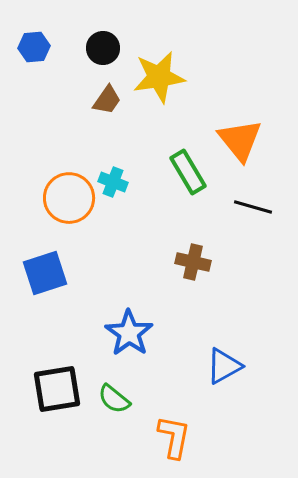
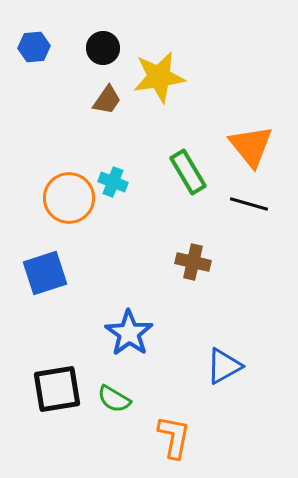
orange triangle: moved 11 px right, 6 px down
black line: moved 4 px left, 3 px up
green semicircle: rotated 8 degrees counterclockwise
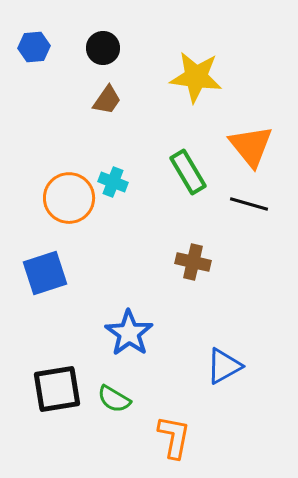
yellow star: moved 37 px right; rotated 16 degrees clockwise
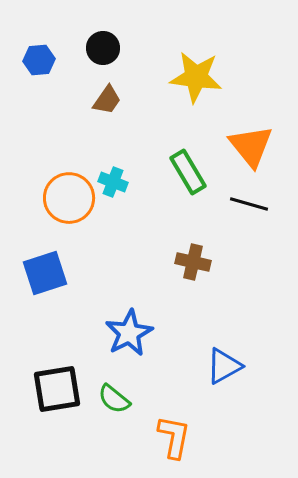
blue hexagon: moved 5 px right, 13 px down
blue star: rotated 9 degrees clockwise
green semicircle: rotated 8 degrees clockwise
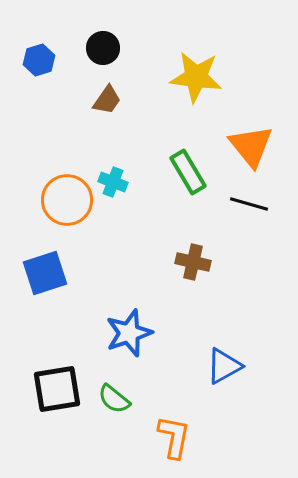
blue hexagon: rotated 12 degrees counterclockwise
orange circle: moved 2 px left, 2 px down
blue star: rotated 9 degrees clockwise
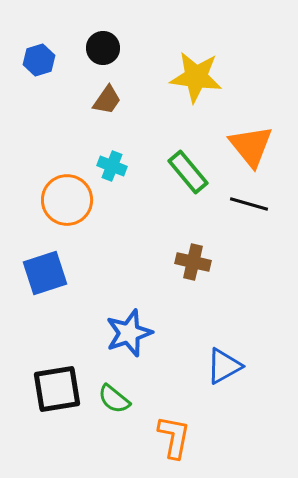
green rectangle: rotated 9 degrees counterclockwise
cyan cross: moved 1 px left, 16 px up
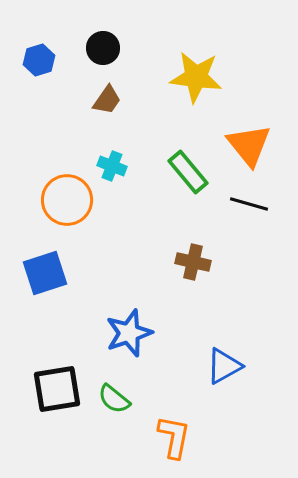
orange triangle: moved 2 px left, 1 px up
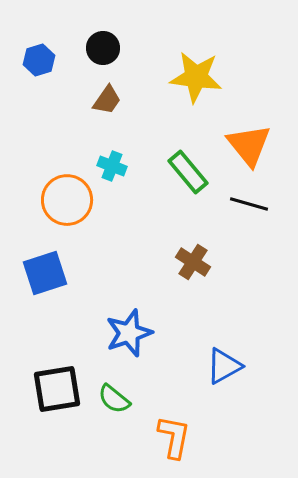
brown cross: rotated 20 degrees clockwise
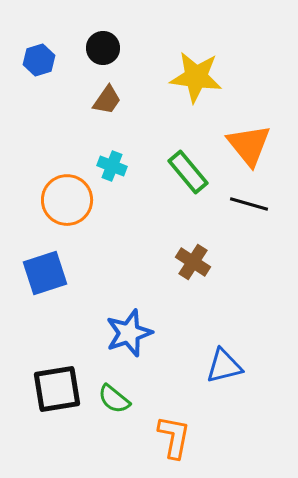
blue triangle: rotated 15 degrees clockwise
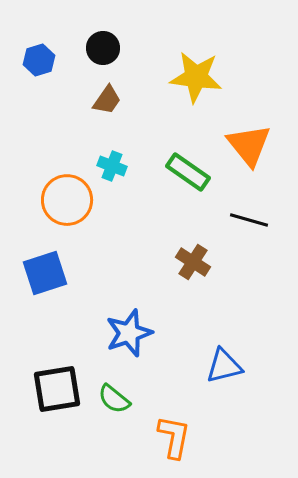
green rectangle: rotated 15 degrees counterclockwise
black line: moved 16 px down
